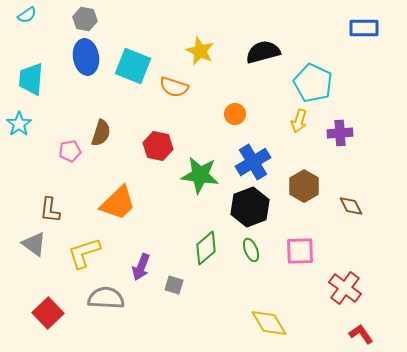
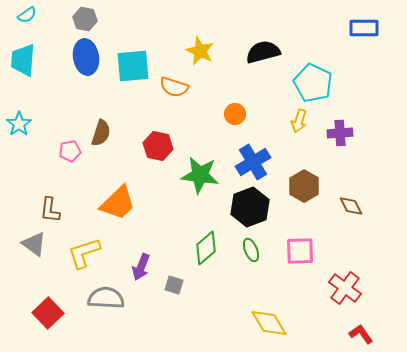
cyan square: rotated 27 degrees counterclockwise
cyan trapezoid: moved 8 px left, 19 px up
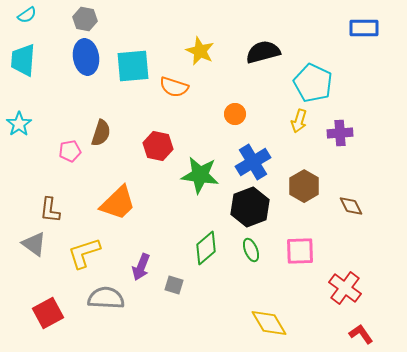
red square: rotated 16 degrees clockwise
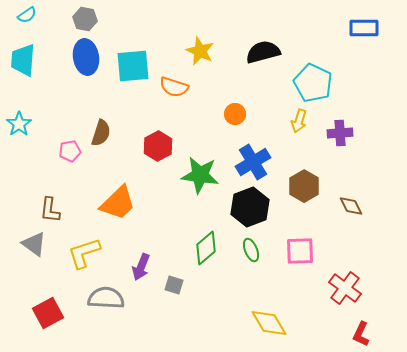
red hexagon: rotated 20 degrees clockwise
red L-shape: rotated 120 degrees counterclockwise
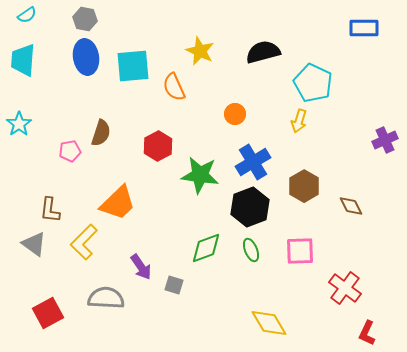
orange semicircle: rotated 48 degrees clockwise
purple cross: moved 45 px right, 7 px down; rotated 20 degrees counterclockwise
green diamond: rotated 20 degrees clockwise
yellow L-shape: moved 11 px up; rotated 27 degrees counterclockwise
purple arrow: rotated 56 degrees counterclockwise
red L-shape: moved 6 px right, 1 px up
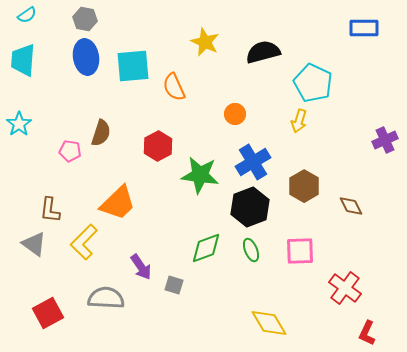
yellow star: moved 5 px right, 9 px up
pink pentagon: rotated 20 degrees clockwise
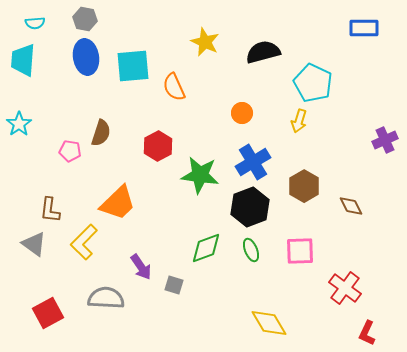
cyan semicircle: moved 8 px right, 8 px down; rotated 30 degrees clockwise
orange circle: moved 7 px right, 1 px up
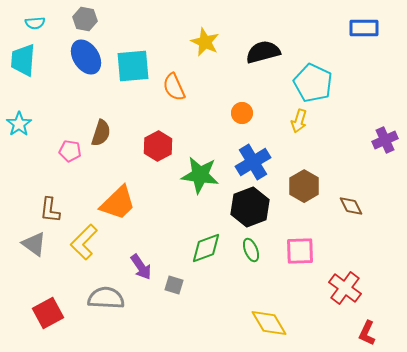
blue ellipse: rotated 24 degrees counterclockwise
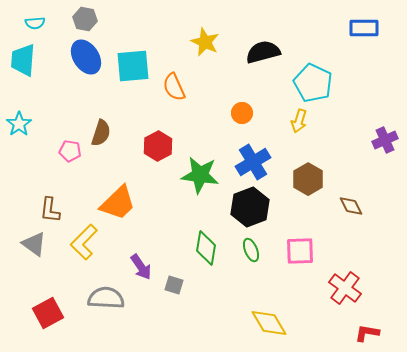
brown hexagon: moved 4 px right, 7 px up
green diamond: rotated 60 degrees counterclockwise
red L-shape: rotated 75 degrees clockwise
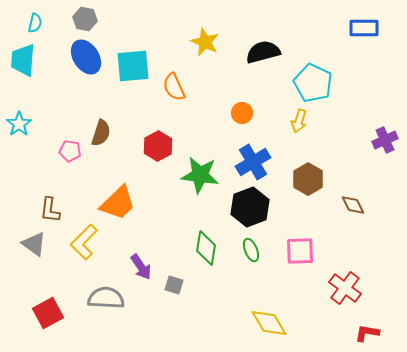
cyan semicircle: rotated 72 degrees counterclockwise
brown diamond: moved 2 px right, 1 px up
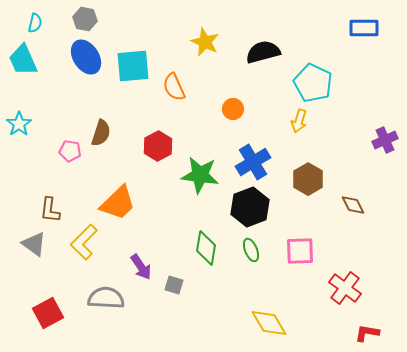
cyan trapezoid: rotated 28 degrees counterclockwise
orange circle: moved 9 px left, 4 px up
